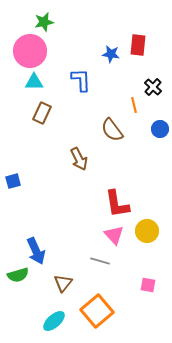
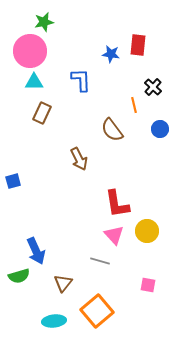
green semicircle: moved 1 px right, 1 px down
cyan ellipse: rotated 35 degrees clockwise
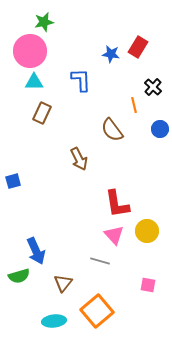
red rectangle: moved 2 px down; rotated 25 degrees clockwise
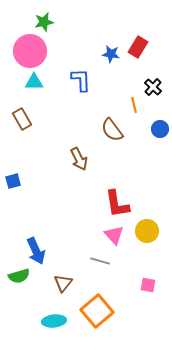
brown rectangle: moved 20 px left, 6 px down; rotated 55 degrees counterclockwise
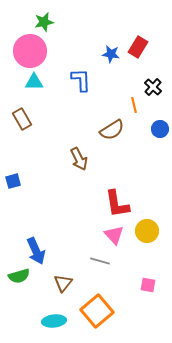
brown semicircle: rotated 85 degrees counterclockwise
